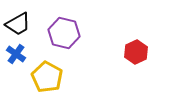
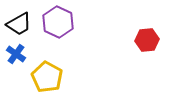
black trapezoid: moved 1 px right
purple hexagon: moved 6 px left, 11 px up; rotated 12 degrees clockwise
red hexagon: moved 11 px right, 12 px up; rotated 20 degrees clockwise
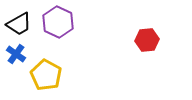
yellow pentagon: moved 1 px left, 2 px up
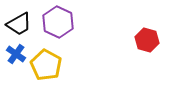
red hexagon: rotated 20 degrees clockwise
yellow pentagon: moved 10 px up
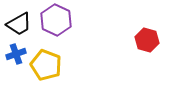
purple hexagon: moved 2 px left, 2 px up
blue cross: rotated 36 degrees clockwise
yellow pentagon: rotated 8 degrees counterclockwise
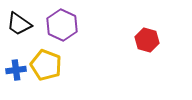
purple hexagon: moved 6 px right, 5 px down
black trapezoid: rotated 64 degrees clockwise
blue cross: moved 16 px down; rotated 12 degrees clockwise
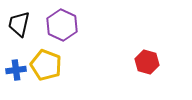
black trapezoid: rotated 68 degrees clockwise
red hexagon: moved 22 px down
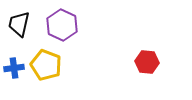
red hexagon: rotated 10 degrees counterclockwise
blue cross: moved 2 px left, 2 px up
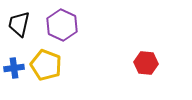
red hexagon: moved 1 px left, 1 px down
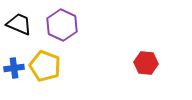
black trapezoid: rotated 100 degrees clockwise
yellow pentagon: moved 1 px left, 1 px down
